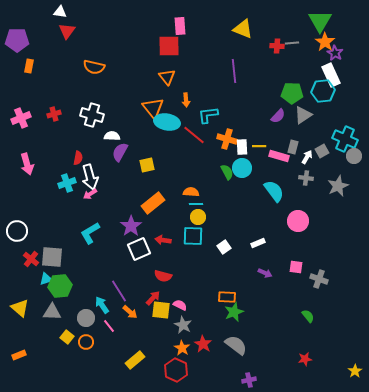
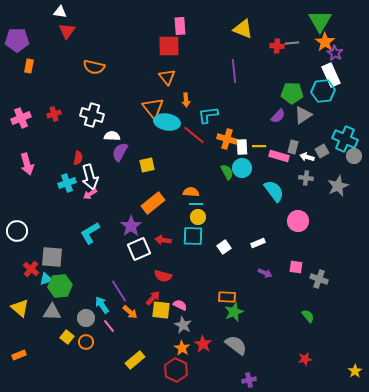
white arrow at (307, 157): rotated 104 degrees counterclockwise
red cross at (31, 259): moved 10 px down
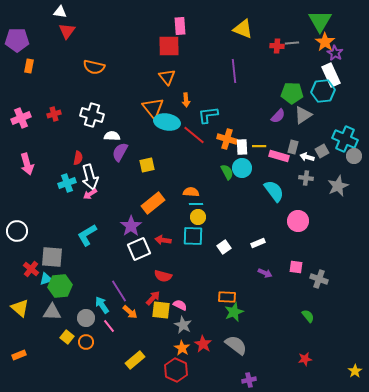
cyan L-shape at (90, 233): moved 3 px left, 2 px down
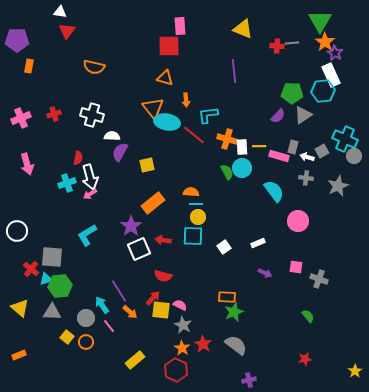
orange triangle at (167, 77): moved 2 px left, 1 px down; rotated 36 degrees counterclockwise
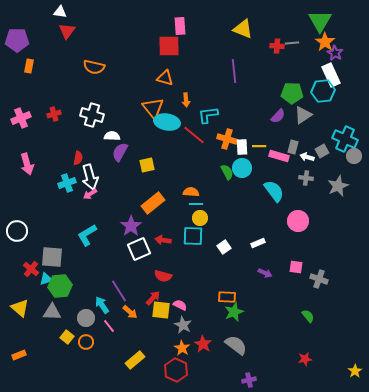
yellow circle at (198, 217): moved 2 px right, 1 px down
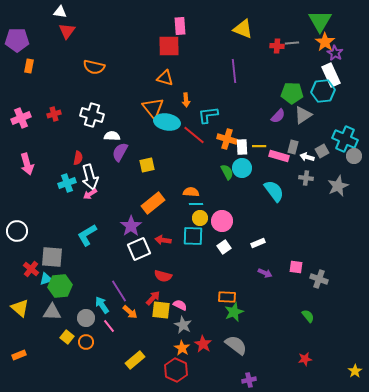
pink circle at (298, 221): moved 76 px left
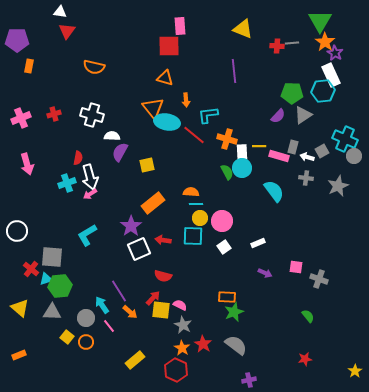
white rectangle at (242, 147): moved 5 px down
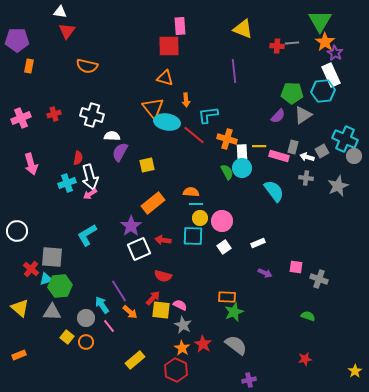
orange semicircle at (94, 67): moved 7 px left, 1 px up
pink arrow at (27, 164): moved 4 px right
green semicircle at (308, 316): rotated 32 degrees counterclockwise
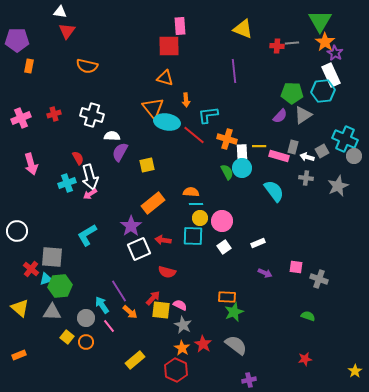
purple semicircle at (278, 116): moved 2 px right
red semicircle at (78, 158): rotated 40 degrees counterclockwise
red semicircle at (163, 276): moved 4 px right, 4 px up
